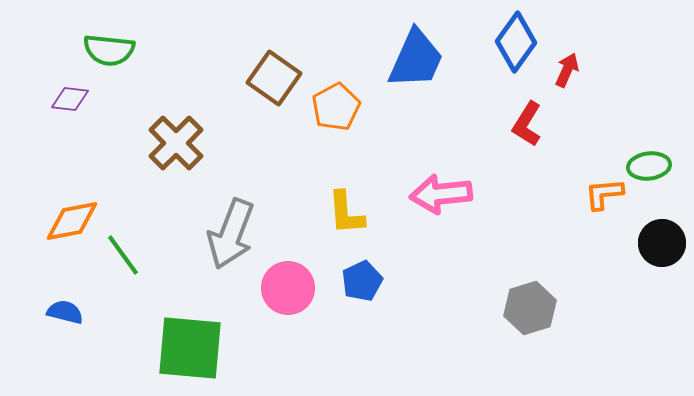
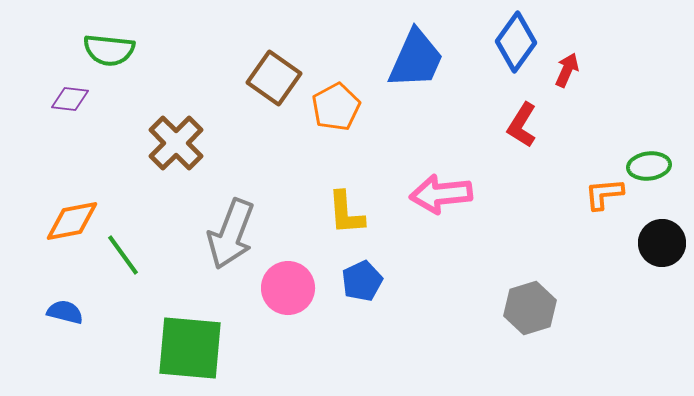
red L-shape: moved 5 px left, 1 px down
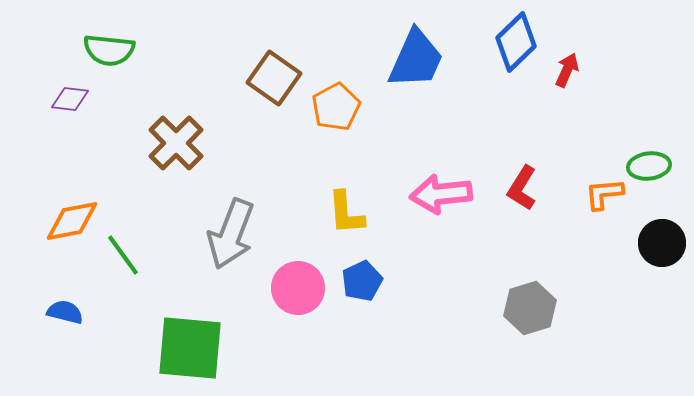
blue diamond: rotated 10 degrees clockwise
red L-shape: moved 63 px down
pink circle: moved 10 px right
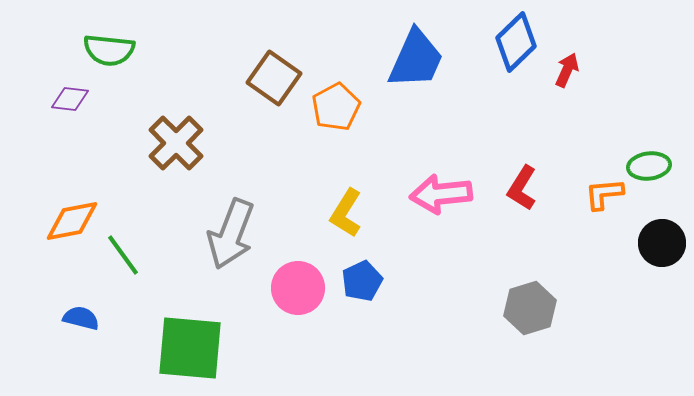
yellow L-shape: rotated 36 degrees clockwise
blue semicircle: moved 16 px right, 6 px down
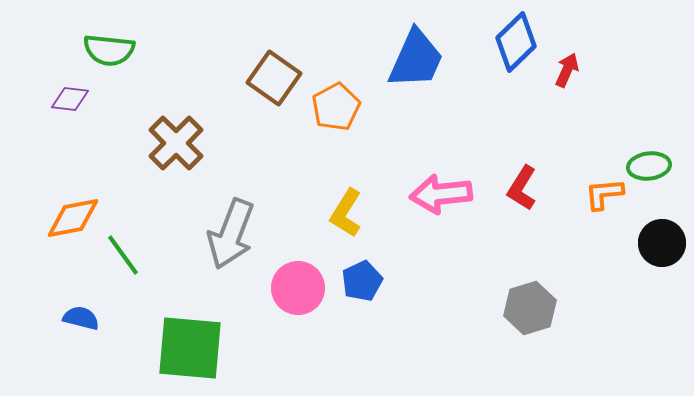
orange diamond: moved 1 px right, 3 px up
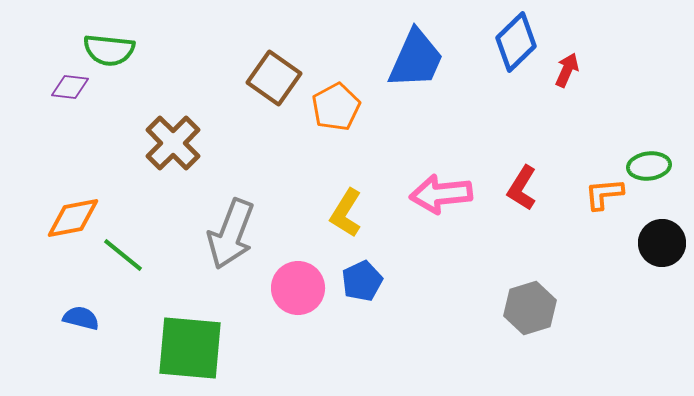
purple diamond: moved 12 px up
brown cross: moved 3 px left
green line: rotated 15 degrees counterclockwise
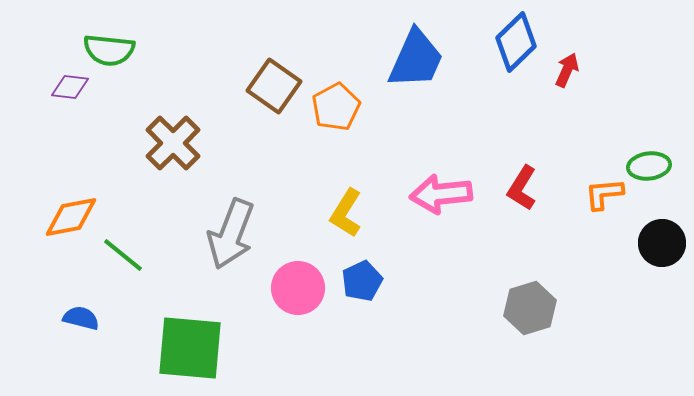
brown square: moved 8 px down
orange diamond: moved 2 px left, 1 px up
